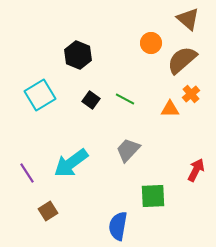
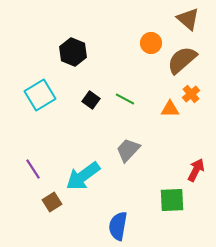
black hexagon: moved 5 px left, 3 px up
cyan arrow: moved 12 px right, 13 px down
purple line: moved 6 px right, 4 px up
green square: moved 19 px right, 4 px down
brown square: moved 4 px right, 9 px up
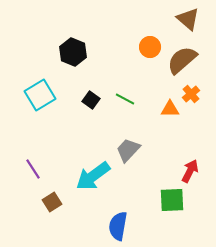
orange circle: moved 1 px left, 4 px down
red arrow: moved 6 px left, 1 px down
cyan arrow: moved 10 px right
